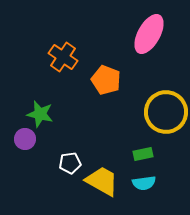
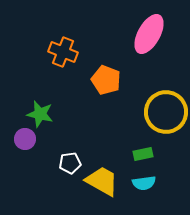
orange cross: moved 5 px up; rotated 12 degrees counterclockwise
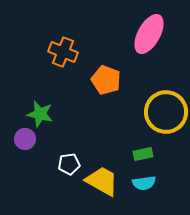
white pentagon: moved 1 px left, 1 px down
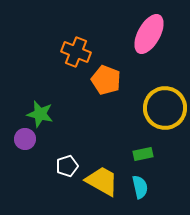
orange cross: moved 13 px right
yellow circle: moved 1 px left, 4 px up
white pentagon: moved 2 px left, 2 px down; rotated 10 degrees counterclockwise
cyan semicircle: moved 4 px left, 4 px down; rotated 95 degrees counterclockwise
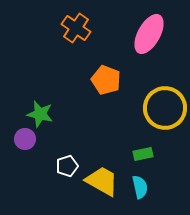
orange cross: moved 24 px up; rotated 12 degrees clockwise
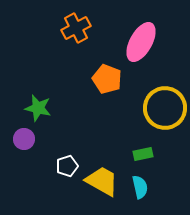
orange cross: rotated 28 degrees clockwise
pink ellipse: moved 8 px left, 8 px down
orange pentagon: moved 1 px right, 1 px up
green star: moved 2 px left, 6 px up
purple circle: moved 1 px left
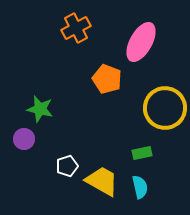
green star: moved 2 px right, 1 px down
green rectangle: moved 1 px left, 1 px up
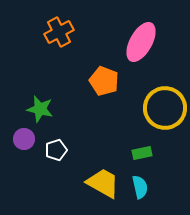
orange cross: moved 17 px left, 4 px down
orange pentagon: moved 3 px left, 2 px down
white pentagon: moved 11 px left, 16 px up
yellow trapezoid: moved 1 px right, 2 px down
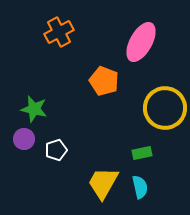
green star: moved 6 px left
yellow trapezoid: rotated 90 degrees counterclockwise
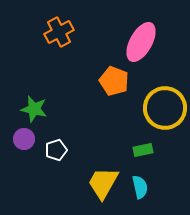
orange pentagon: moved 10 px right
green rectangle: moved 1 px right, 3 px up
